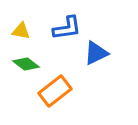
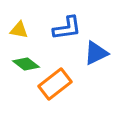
yellow triangle: moved 2 px left, 1 px up
orange rectangle: moved 7 px up
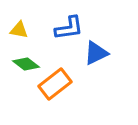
blue L-shape: moved 2 px right
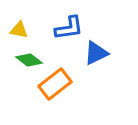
green diamond: moved 3 px right, 4 px up
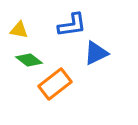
blue L-shape: moved 3 px right, 3 px up
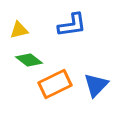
yellow triangle: rotated 24 degrees counterclockwise
blue triangle: moved 32 px down; rotated 20 degrees counterclockwise
orange rectangle: rotated 12 degrees clockwise
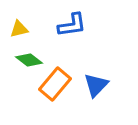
yellow triangle: moved 1 px up
orange rectangle: rotated 24 degrees counterclockwise
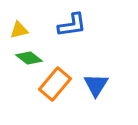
yellow triangle: moved 1 px down
green diamond: moved 2 px up
blue triangle: rotated 12 degrees counterclockwise
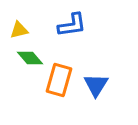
green diamond: moved 1 px right; rotated 12 degrees clockwise
orange rectangle: moved 4 px right, 4 px up; rotated 24 degrees counterclockwise
